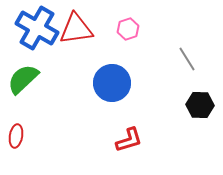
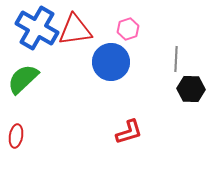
red triangle: moved 1 px left, 1 px down
gray line: moved 11 px left; rotated 35 degrees clockwise
blue circle: moved 1 px left, 21 px up
black hexagon: moved 9 px left, 16 px up
red L-shape: moved 8 px up
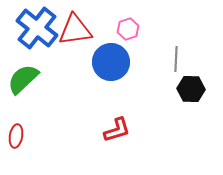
blue cross: rotated 9 degrees clockwise
red L-shape: moved 12 px left, 2 px up
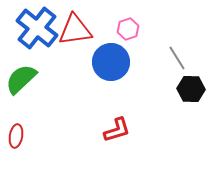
gray line: moved 1 px right, 1 px up; rotated 35 degrees counterclockwise
green semicircle: moved 2 px left
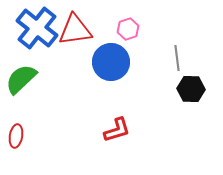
gray line: rotated 25 degrees clockwise
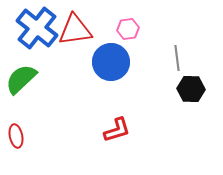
pink hexagon: rotated 10 degrees clockwise
red ellipse: rotated 20 degrees counterclockwise
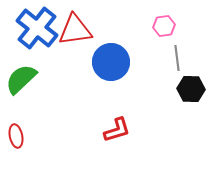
pink hexagon: moved 36 px right, 3 px up
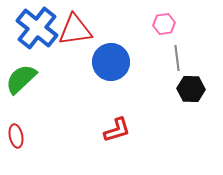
pink hexagon: moved 2 px up
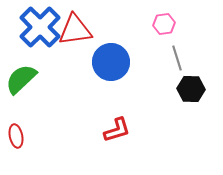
blue cross: moved 3 px right, 1 px up; rotated 6 degrees clockwise
gray line: rotated 10 degrees counterclockwise
